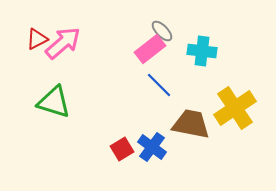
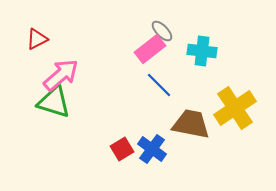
pink arrow: moved 2 px left, 32 px down
blue cross: moved 2 px down
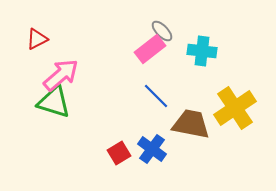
blue line: moved 3 px left, 11 px down
red square: moved 3 px left, 4 px down
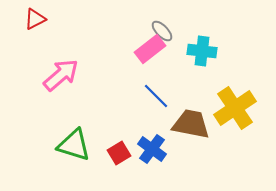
red triangle: moved 2 px left, 20 px up
green triangle: moved 20 px right, 43 px down
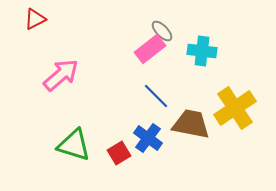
blue cross: moved 4 px left, 11 px up
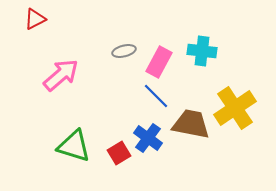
gray ellipse: moved 38 px left, 20 px down; rotated 60 degrees counterclockwise
pink rectangle: moved 9 px right, 13 px down; rotated 24 degrees counterclockwise
green triangle: moved 1 px down
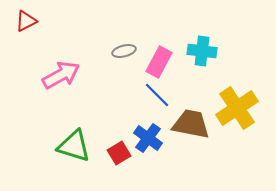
red triangle: moved 9 px left, 2 px down
pink arrow: rotated 12 degrees clockwise
blue line: moved 1 px right, 1 px up
yellow cross: moved 2 px right
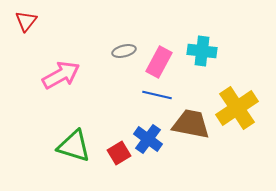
red triangle: rotated 25 degrees counterclockwise
blue line: rotated 32 degrees counterclockwise
blue cross: moved 1 px down
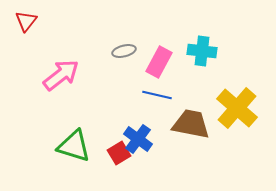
pink arrow: rotated 9 degrees counterclockwise
yellow cross: rotated 15 degrees counterclockwise
blue cross: moved 10 px left
